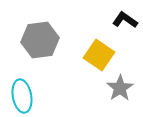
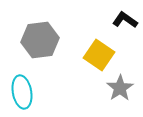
cyan ellipse: moved 4 px up
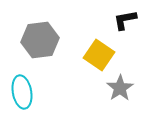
black L-shape: rotated 45 degrees counterclockwise
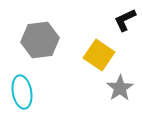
black L-shape: rotated 15 degrees counterclockwise
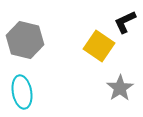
black L-shape: moved 2 px down
gray hexagon: moved 15 px left; rotated 21 degrees clockwise
yellow square: moved 9 px up
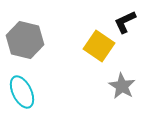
gray star: moved 2 px right, 2 px up; rotated 8 degrees counterclockwise
cyan ellipse: rotated 16 degrees counterclockwise
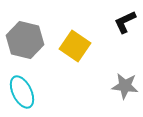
yellow square: moved 24 px left
gray star: moved 3 px right; rotated 24 degrees counterclockwise
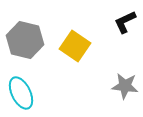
cyan ellipse: moved 1 px left, 1 px down
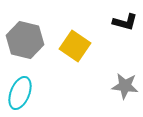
black L-shape: rotated 140 degrees counterclockwise
cyan ellipse: moved 1 px left; rotated 48 degrees clockwise
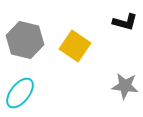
cyan ellipse: rotated 16 degrees clockwise
